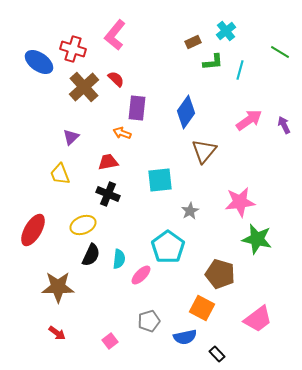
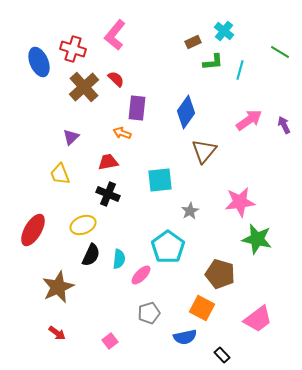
cyan cross: moved 2 px left; rotated 12 degrees counterclockwise
blue ellipse: rotated 32 degrees clockwise
brown star: rotated 24 degrees counterclockwise
gray pentagon: moved 8 px up
black rectangle: moved 5 px right, 1 px down
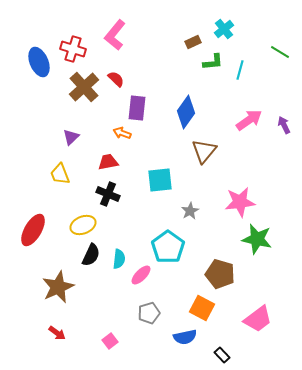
cyan cross: moved 2 px up; rotated 12 degrees clockwise
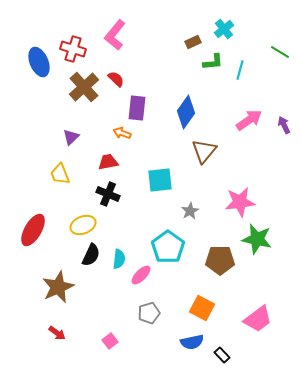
brown pentagon: moved 14 px up; rotated 16 degrees counterclockwise
blue semicircle: moved 7 px right, 5 px down
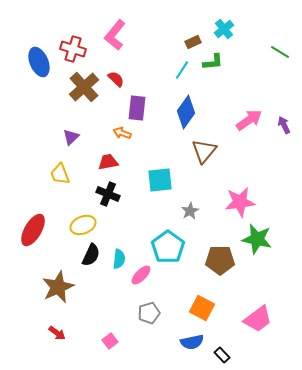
cyan line: moved 58 px left; rotated 18 degrees clockwise
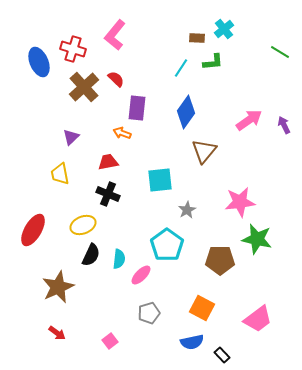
brown rectangle: moved 4 px right, 4 px up; rotated 28 degrees clockwise
cyan line: moved 1 px left, 2 px up
yellow trapezoid: rotated 10 degrees clockwise
gray star: moved 3 px left, 1 px up
cyan pentagon: moved 1 px left, 2 px up
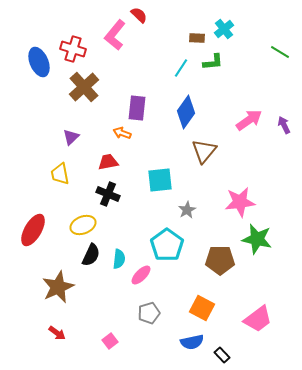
red semicircle: moved 23 px right, 64 px up
